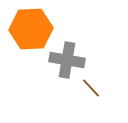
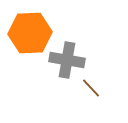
orange hexagon: moved 1 px left, 4 px down
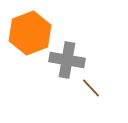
orange hexagon: rotated 18 degrees counterclockwise
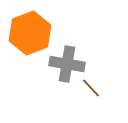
gray cross: moved 4 px down
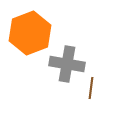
brown line: rotated 50 degrees clockwise
